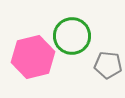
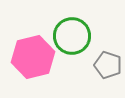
gray pentagon: rotated 12 degrees clockwise
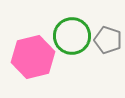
gray pentagon: moved 25 px up
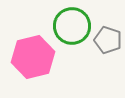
green circle: moved 10 px up
